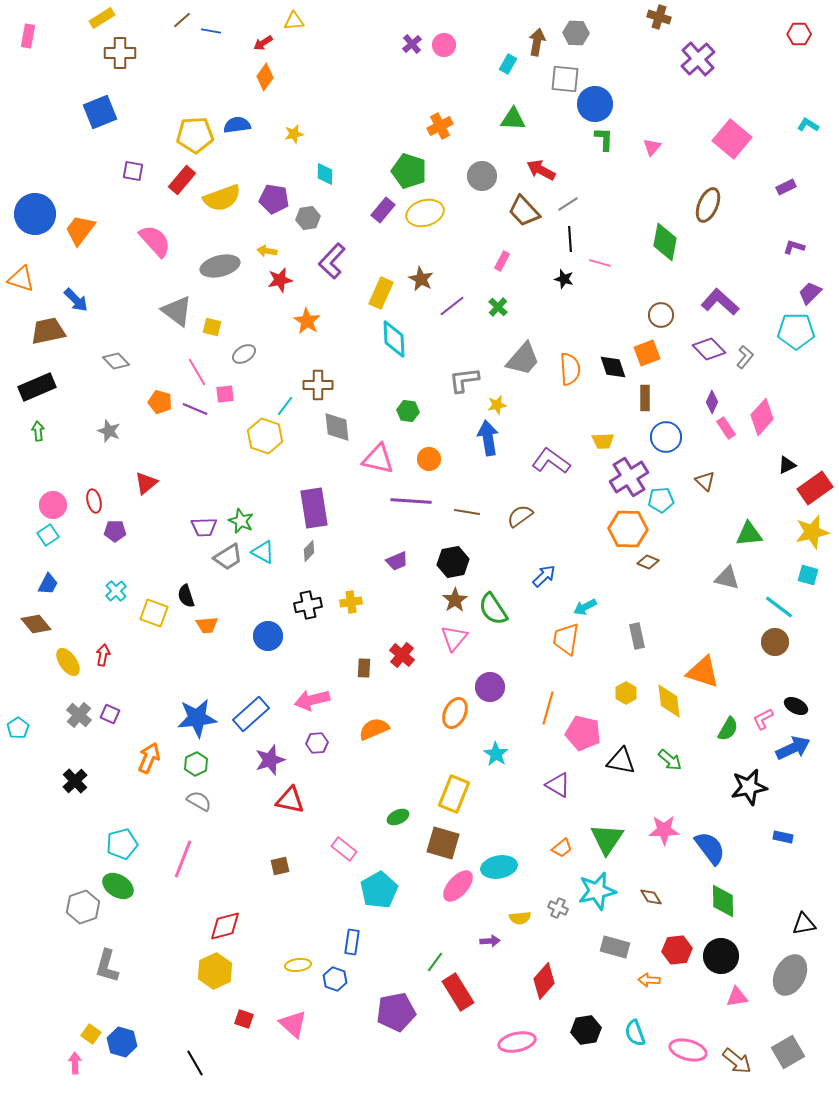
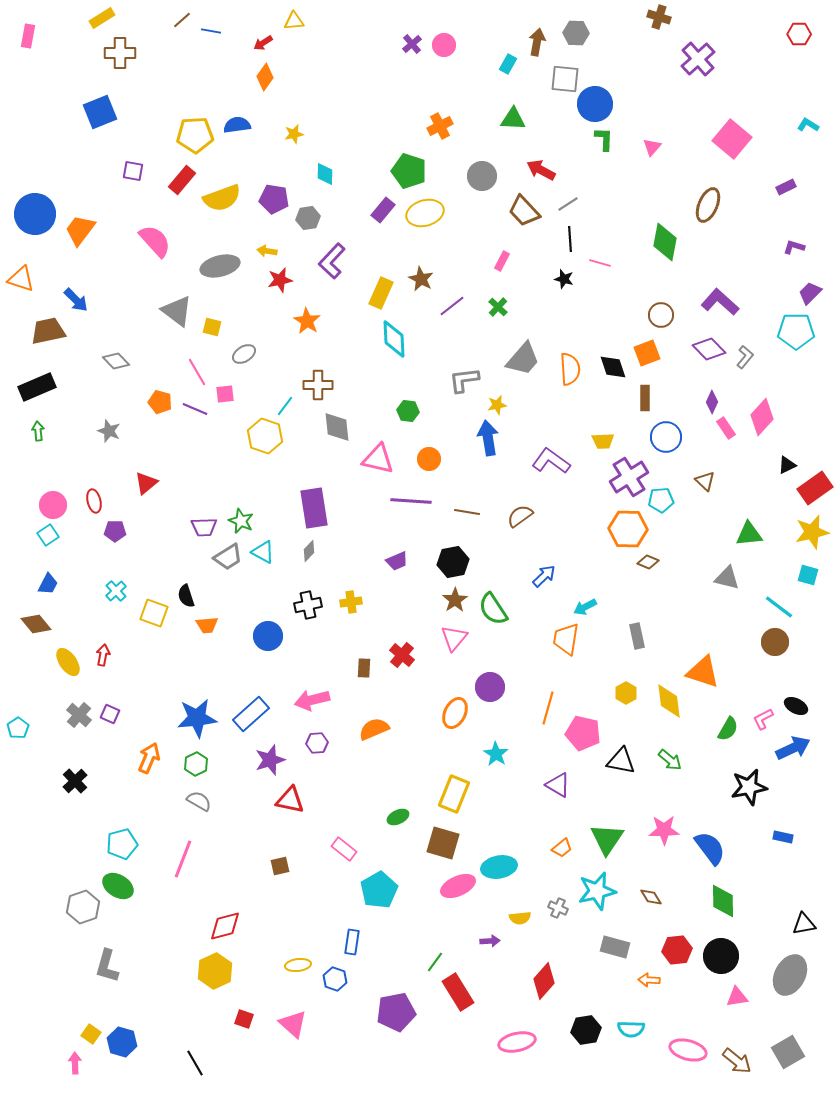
pink ellipse at (458, 886): rotated 24 degrees clockwise
cyan semicircle at (635, 1033): moved 4 px left, 4 px up; rotated 68 degrees counterclockwise
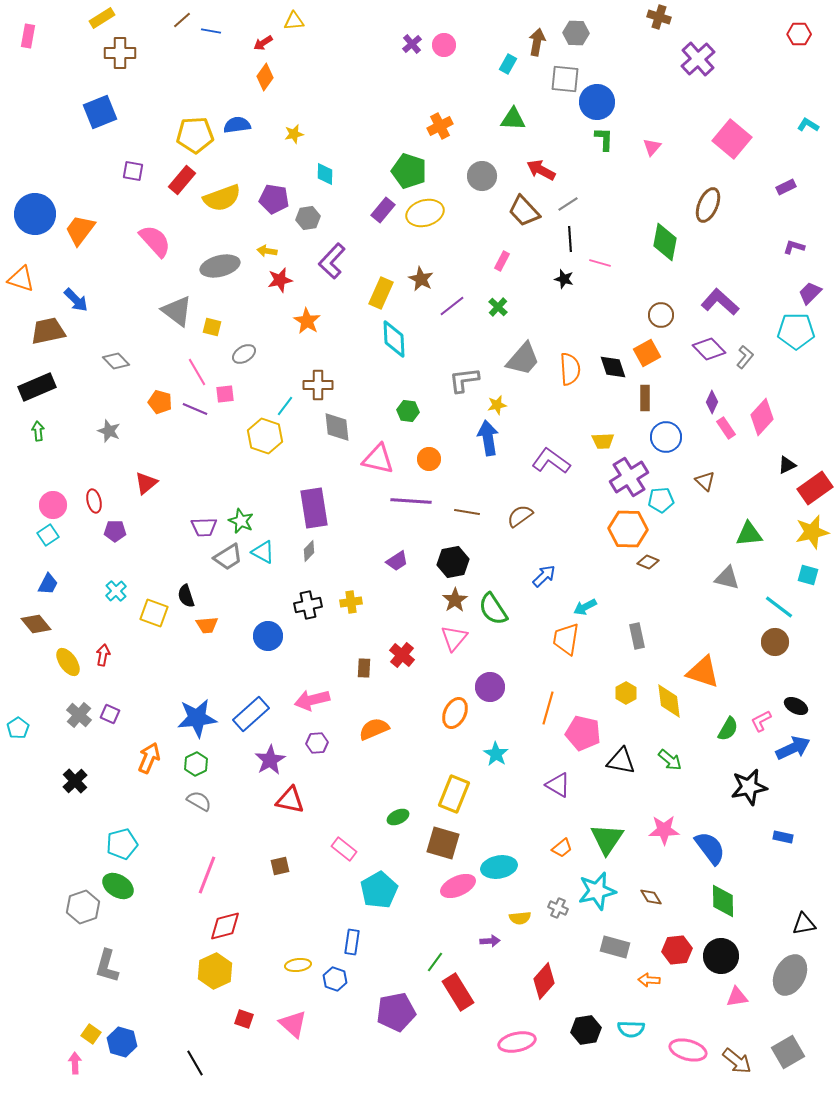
blue circle at (595, 104): moved 2 px right, 2 px up
orange square at (647, 353): rotated 8 degrees counterclockwise
purple trapezoid at (397, 561): rotated 10 degrees counterclockwise
pink L-shape at (763, 719): moved 2 px left, 2 px down
purple star at (270, 760): rotated 12 degrees counterclockwise
pink line at (183, 859): moved 24 px right, 16 px down
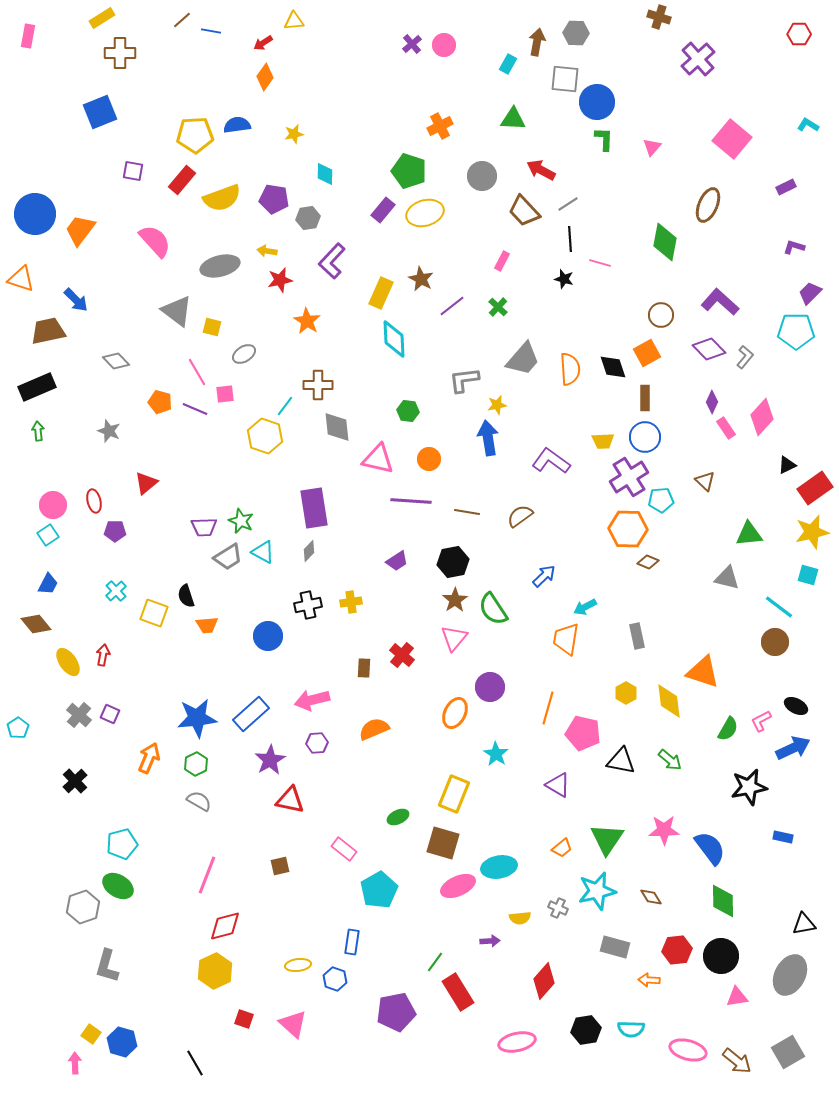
blue circle at (666, 437): moved 21 px left
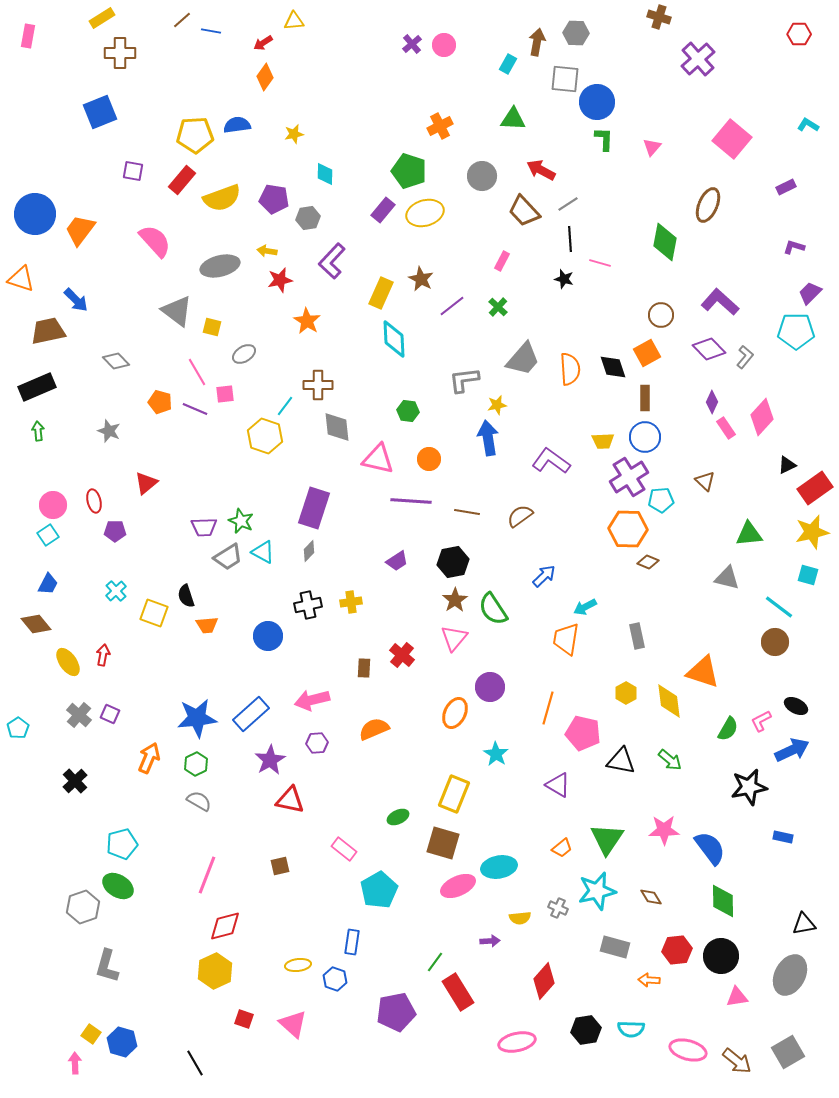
purple rectangle at (314, 508): rotated 27 degrees clockwise
blue arrow at (793, 748): moved 1 px left, 2 px down
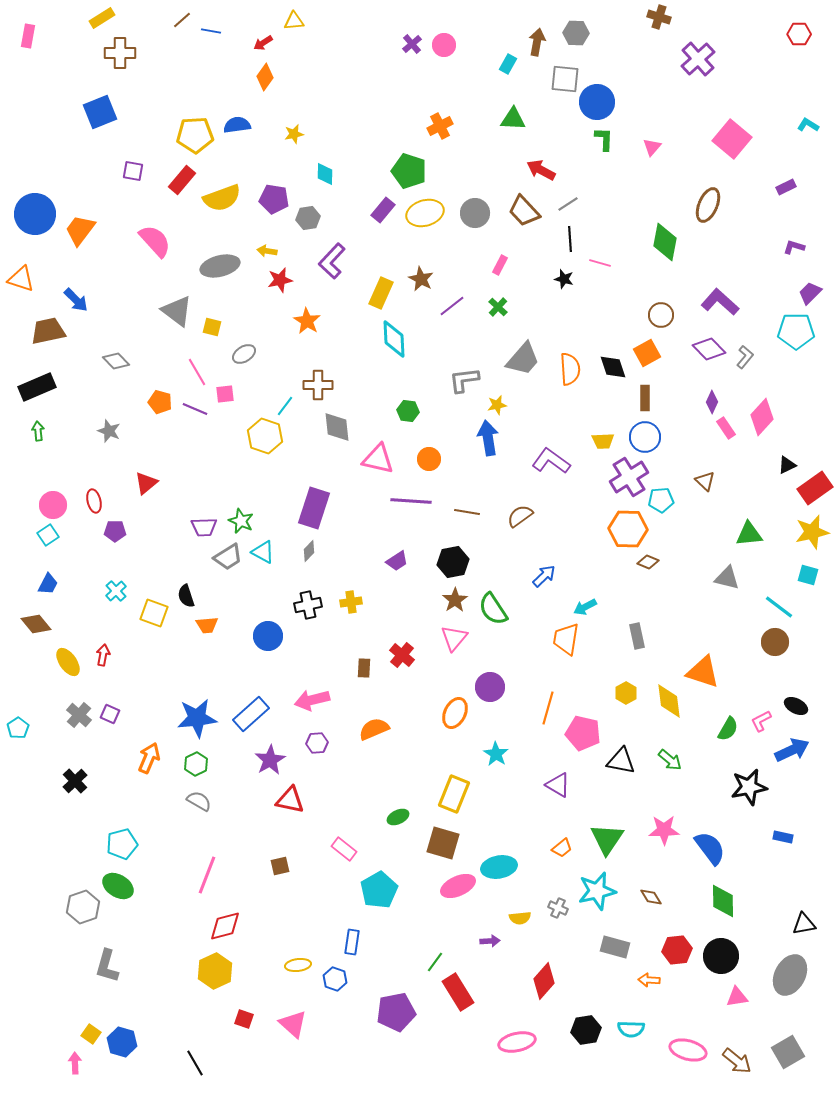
gray circle at (482, 176): moved 7 px left, 37 px down
pink rectangle at (502, 261): moved 2 px left, 4 px down
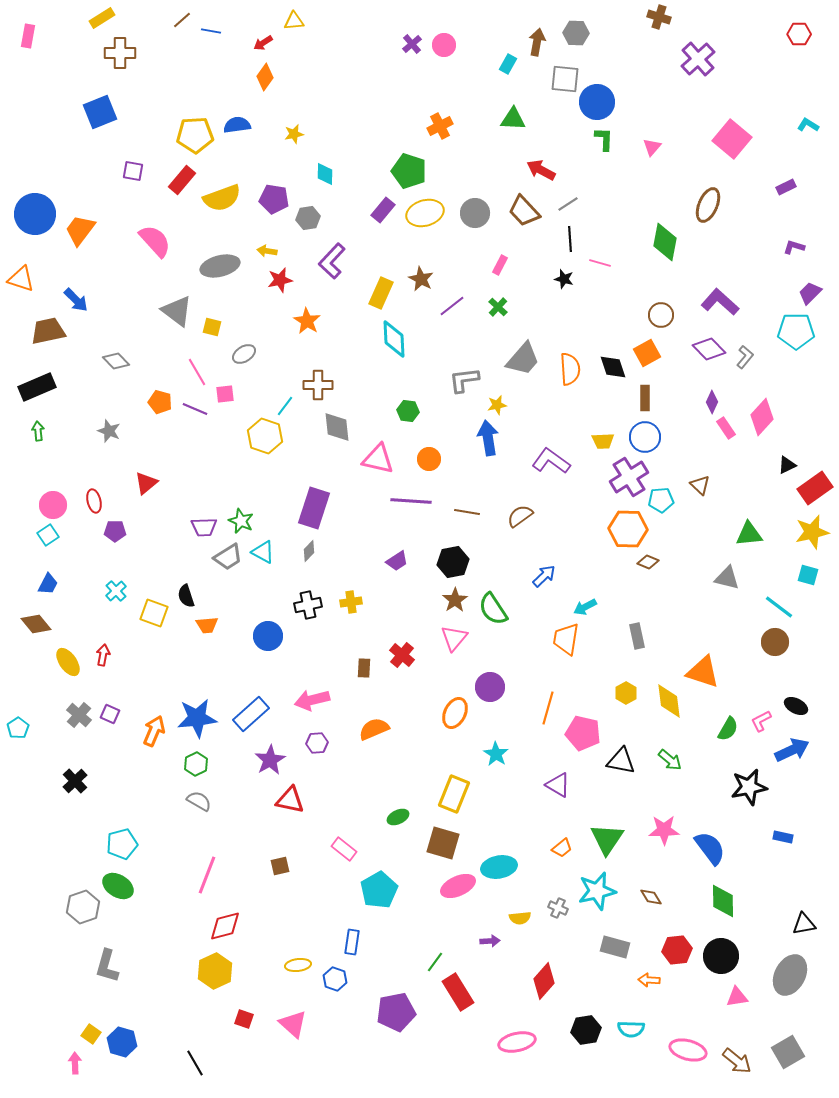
brown triangle at (705, 481): moved 5 px left, 4 px down
orange arrow at (149, 758): moved 5 px right, 27 px up
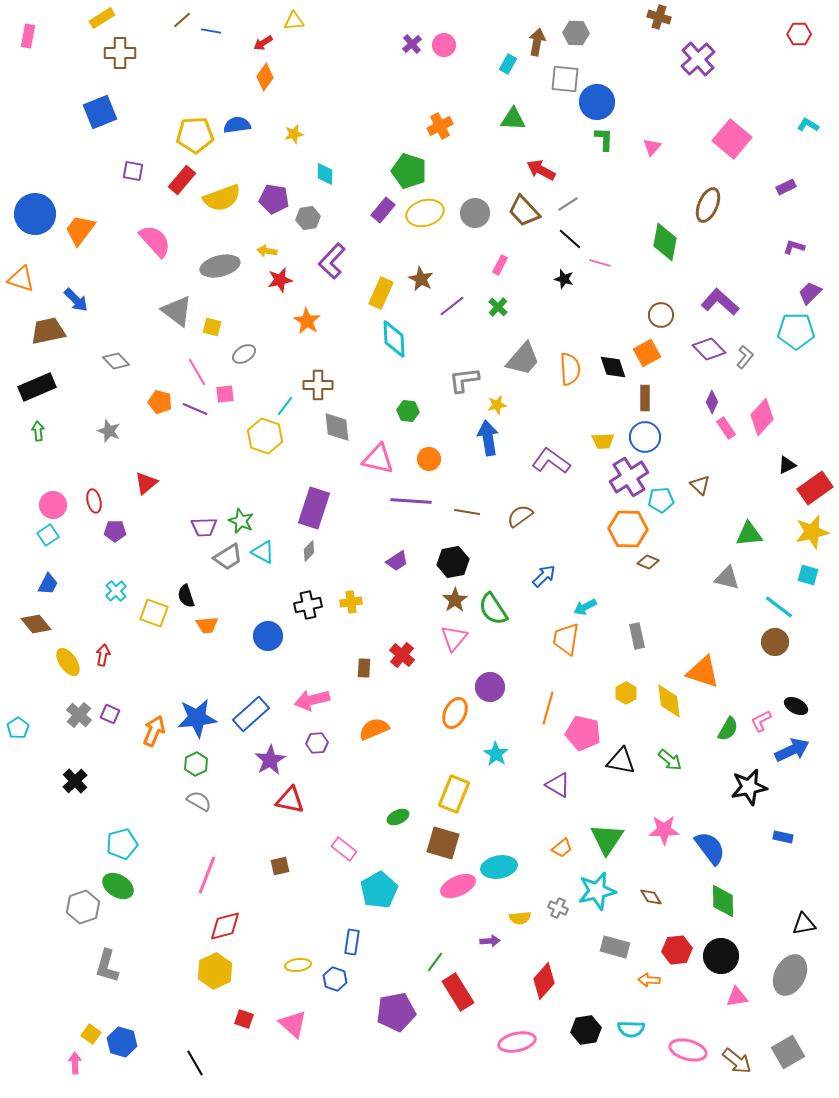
black line at (570, 239): rotated 45 degrees counterclockwise
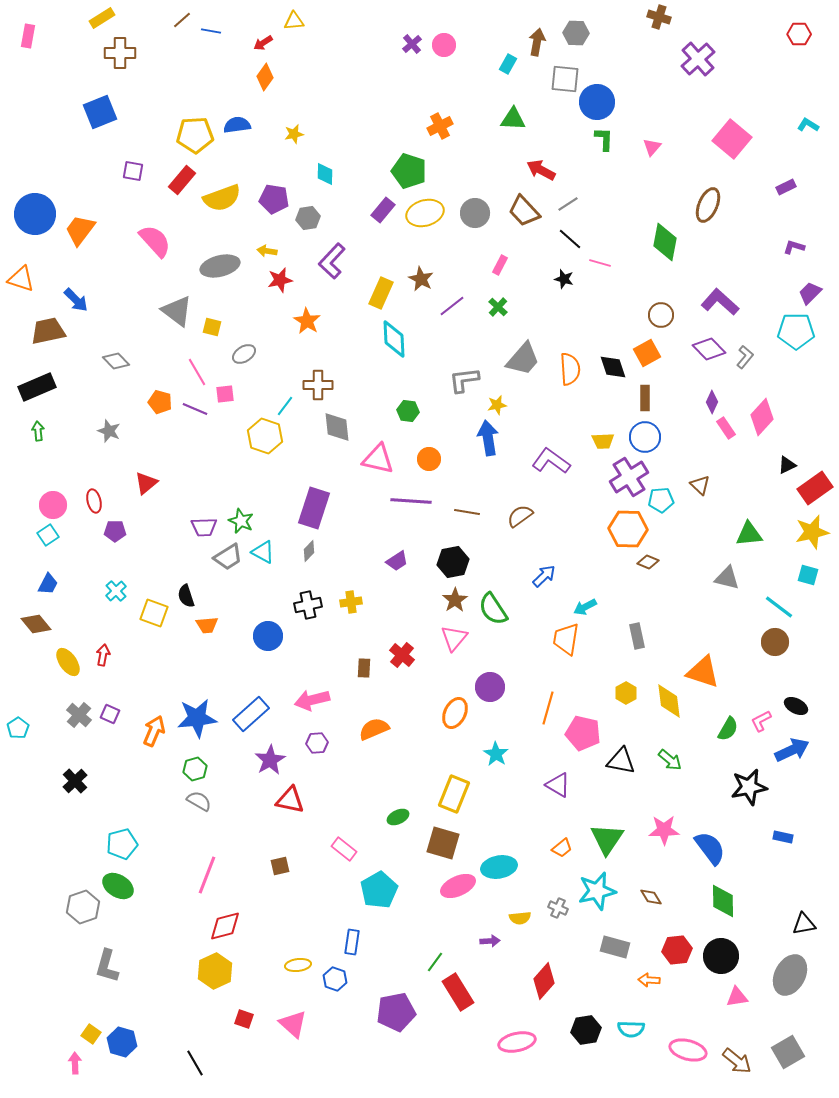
green hexagon at (196, 764): moved 1 px left, 5 px down; rotated 10 degrees clockwise
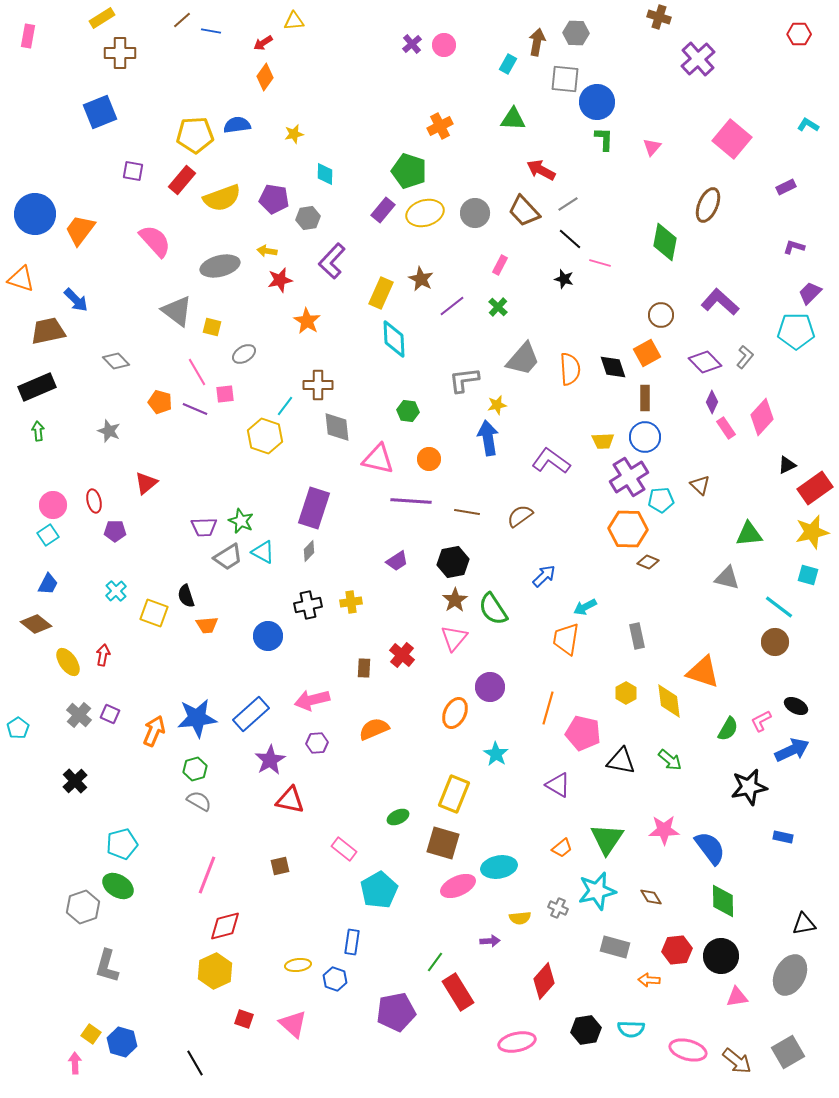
purple diamond at (709, 349): moved 4 px left, 13 px down
brown diamond at (36, 624): rotated 12 degrees counterclockwise
